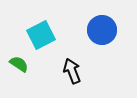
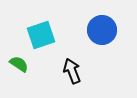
cyan square: rotated 8 degrees clockwise
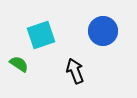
blue circle: moved 1 px right, 1 px down
black arrow: moved 3 px right
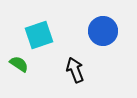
cyan square: moved 2 px left
black arrow: moved 1 px up
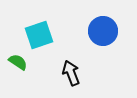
green semicircle: moved 1 px left, 2 px up
black arrow: moved 4 px left, 3 px down
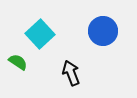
cyan square: moved 1 px right, 1 px up; rotated 24 degrees counterclockwise
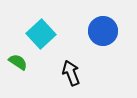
cyan square: moved 1 px right
